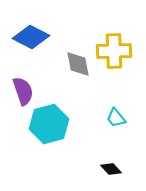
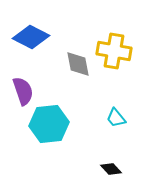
yellow cross: rotated 12 degrees clockwise
cyan hexagon: rotated 9 degrees clockwise
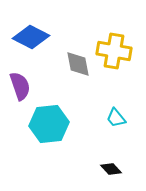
purple semicircle: moved 3 px left, 5 px up
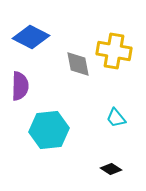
purple semicircle: rotated 20 degrees clockwise
cyan hexagon: moved 6 px down
black diamond: rotated 15 degrees counterclockwise
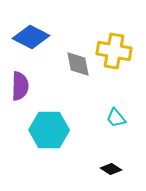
cyan hexagon: rotated 6 degrees clockwise
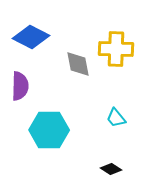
yellow cross: moved 2 px right, 2 px up; rotated 8 degrees counterclockwise
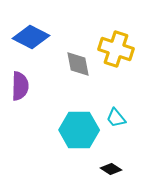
yellow cross: rotated 16 degrees clockwise
cyan hexagon: moved 30 px right
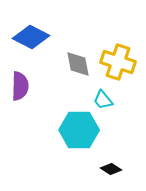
yellow cross: moved 2 px right, 13 px down
cyan trapezoid: moved 13 px left, 18 px up
